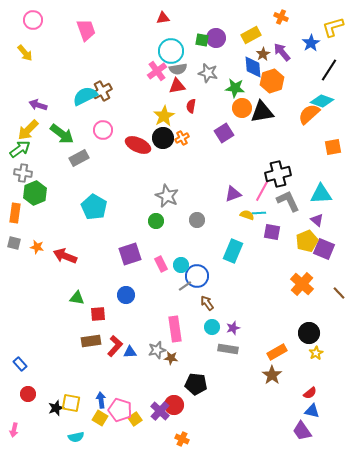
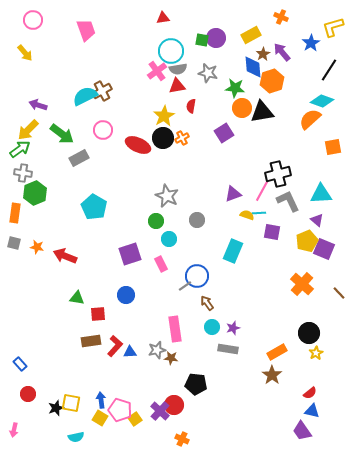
orange semicircle at (309, 114): moved 1 px right, 5 px down
cyan circle at (181, 265): moved 12 px left, 26 px up
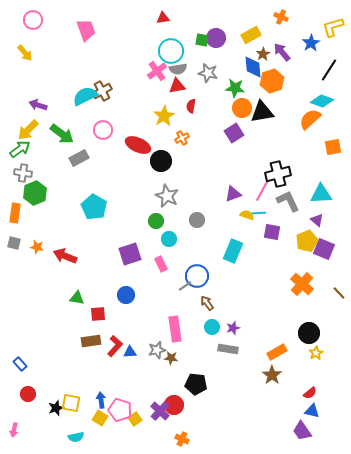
purple square at (224, 133): moved 10 px right
black circle at (163, 138): moved 2 px left, 23 px down
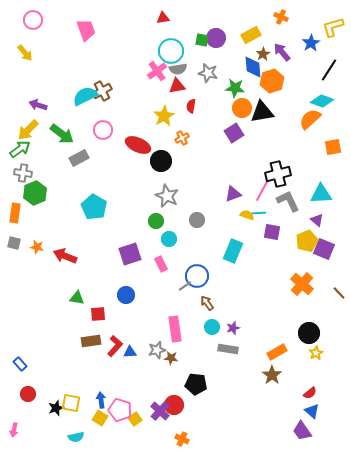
blue triangle at (312, 411): rotated 28 degrees clockwise
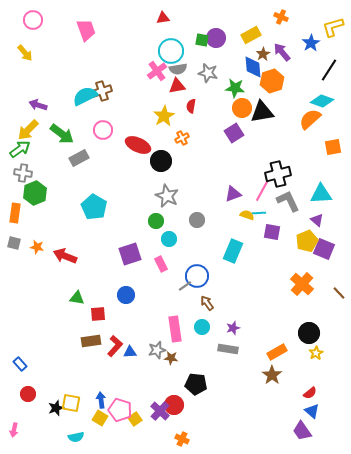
brown cross at (102, 91): rotated 12 degrees clockwise
cyan circle at (212, 327): moved 10 px left
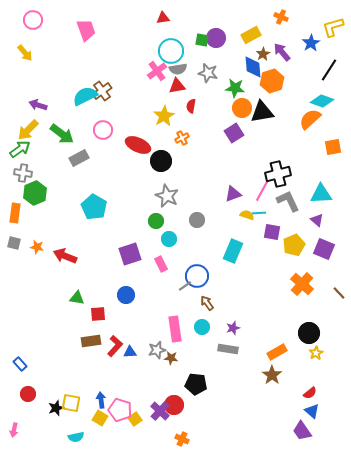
brown cross at (102, 91): rotated 18 degrees counterclockwise
yellow pentagon at (307, 241): moved 13 px left, 4 px down
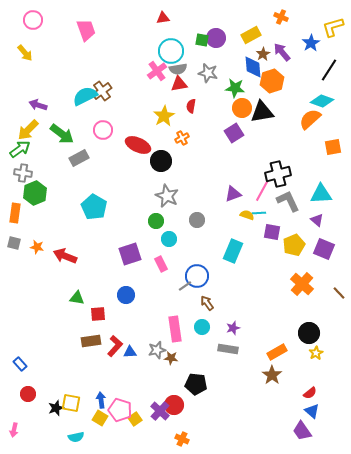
red triangle at (177, 86): moved 2 px right, 2 px up
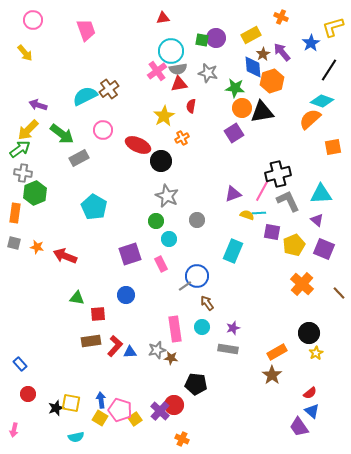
brown cross at (102, 91): moved 7 px right, 2 px up
purple trapezoid at (302, 431): moved 3 px left, 4 px up
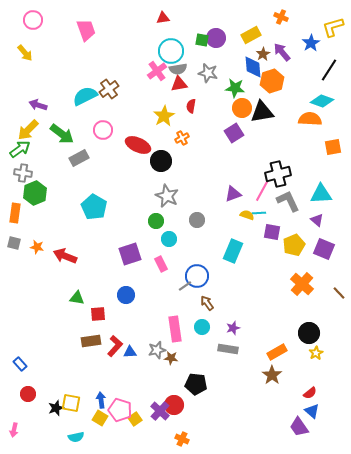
orange semicircle at (310, 119): rotated 45 degrees clockwise
